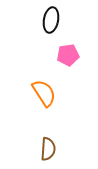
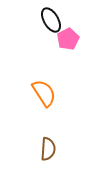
black ellipse: rotated 40 degrees counterclockwise
pink pentagon: moved 16 px up; rotated 20 degrees counterclockwise
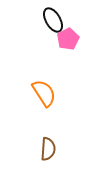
black ellipse: moved 2 px right
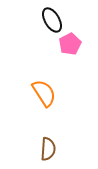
black ellipse: moved 1 px left
pink pentagon: moved 2 px right, 5 px down
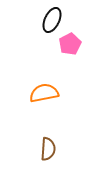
black ellipse: rotated 55 degrees clockwise
orange semicircle: rotated 68 degrees counterclockwise
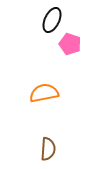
pink pentagon: rotated 25 degrees counterclockwise
